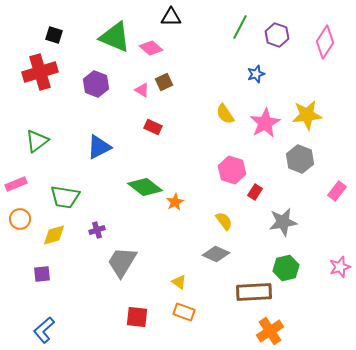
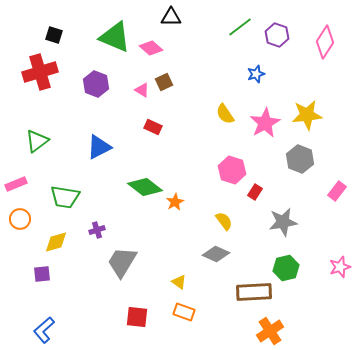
green line at (240, 27): rotated 25 degrees clockwise
yellow diamond at (54, 235): moved 2 px right, 7 px down
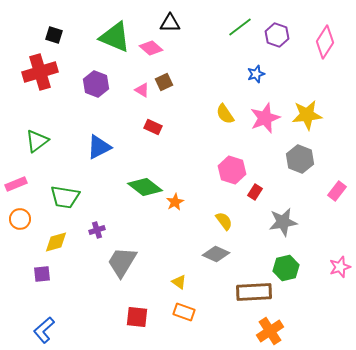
black triangle at (171, 17): moved 1 px left, 6 px down
pink star at (265, 123): moved 5 px up; rotated 8 degrees clockwise
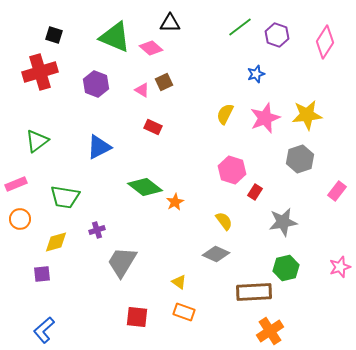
yellow semicircle at (225, 114): rotated 60 degrees clockwise
gray hexagon at (300, 159): rotated 20 degrees clockwise
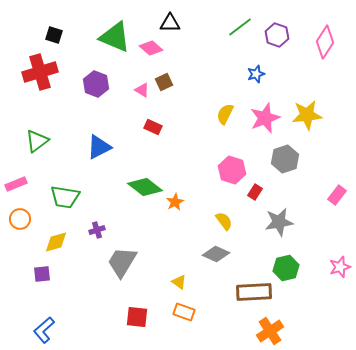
gray hexagon at (300, 159): moved 15 px left
pink rectangle at (337, 191): moved 4 px down
gray star at (283, 222): moved 4 px left
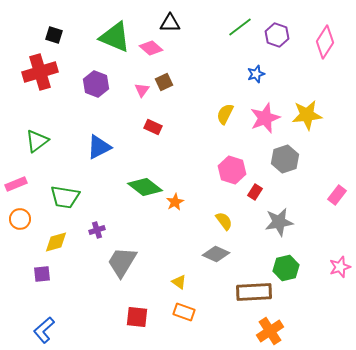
pink triangle at (142, 90): rotated 35 degrees clockwise
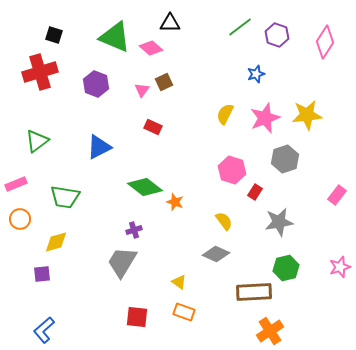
orange star at (175, 202): rotated 24 degrees counterclockwise
purple cross at (97, 230): moved 37 px right
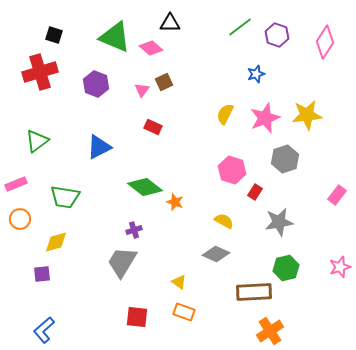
yellow semicircle at (224, 221): rotated 24 degrees counterclockwise
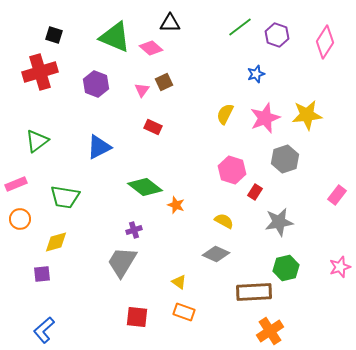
orange star at (175, 202): moved 1 px right, 3 px down
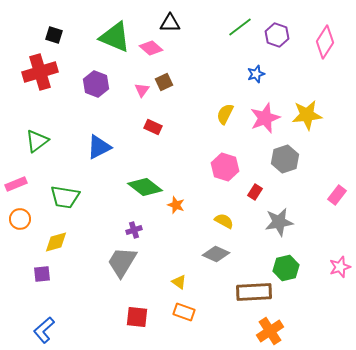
pink hexagon at (232, 170): moved 7 px left, 3 px up
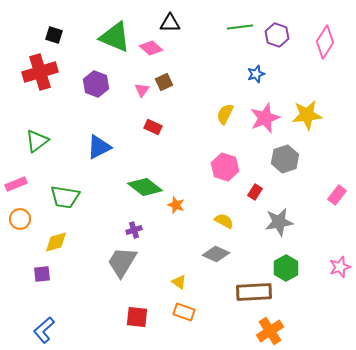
green line at (240, 27): rotated 30 degrees clockwise
green hexagon at (286, 268): rotated 15 degrees counterclockwise
